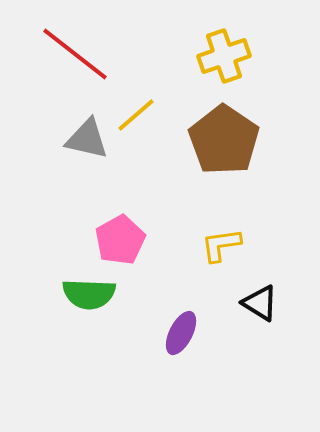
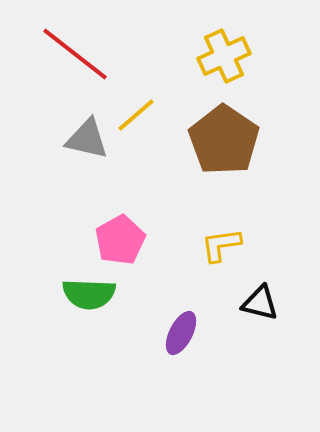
yellow cross: rotated 6 degrees counterclockwise
black triangle: rotated 18 degrees counterclockwise
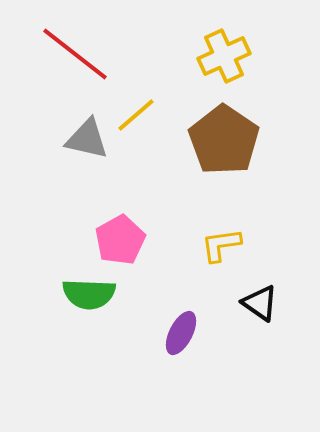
black triangle: rotated 21 degrees clockwise
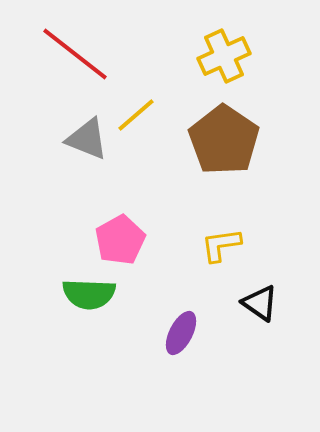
gray triangle: rotated 9 degrees clockwise
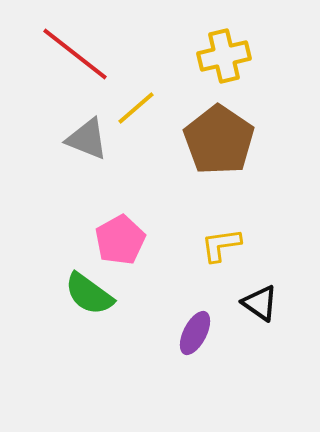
yellow cross: rotated 12 degrees clockwise
yellow line: moved 7 px up
brown pentagon: moved 5 px left
green semicircle: rotated 34 degrees clockwise
purple ellipse: moved 14 px right
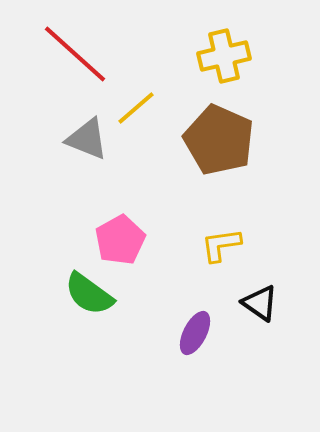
red line: rotated 4 degrees clockwise
brown pentagon: rotated 10 degrees counterclockwise
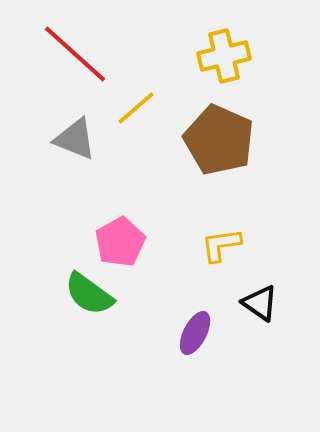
gray triangle: moved 12 px left
pink pentagon: moved 2 px down
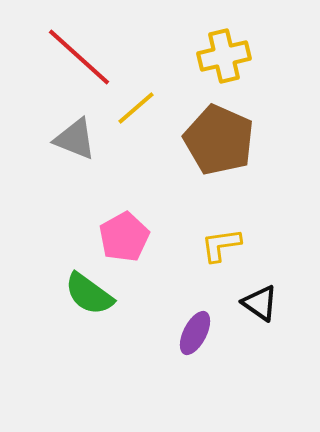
red line: moved 4 px right, 3 px down
pink pentagon: moved 4 px right, 5 px up
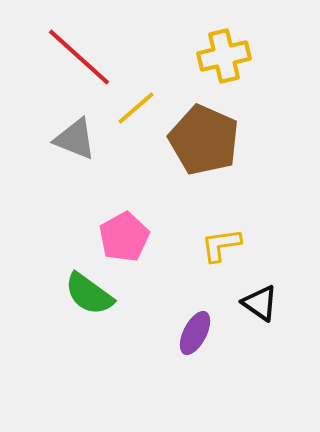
brown pentagon: moved 15 px left
